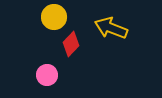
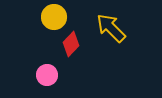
yellow arrow: rotated 24 degrees clockwise
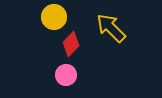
pink circle: moved 19 px right
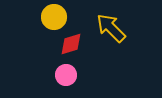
red diamond: rotated 30 degrees clockwise
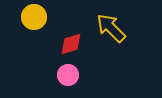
yellow circle: moved 20 px left
pink circle: moved 2 px right
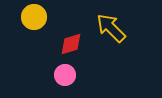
pink circle: moved 3 px left
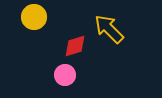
yellow arrow: moved 2 px left, 1 px down
red diamond: moved 4 px right, 2 px down
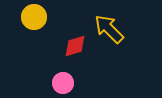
pink circle: moved 2 px left, 8 px down
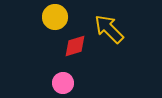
yellow circle: moved 21 px right
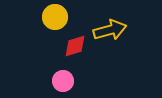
yellow arrow: moved 1 px right, 1 px down; rotated 120 degrees clockwise
pink circle: moved 2 px up
